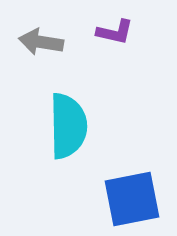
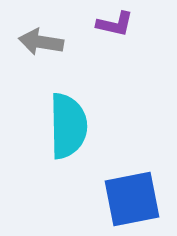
purple L-shape: moved 8 px up
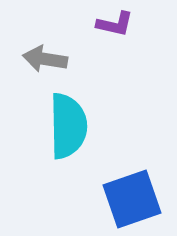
gray arrow: moved 4 px right, 17 px down
blue square: rotated 8 degrees counterclockwise
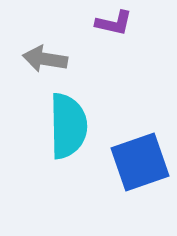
purple L-shape: moved 1 px left, 1 px up
blue square: moved 8 px right, 37 px up
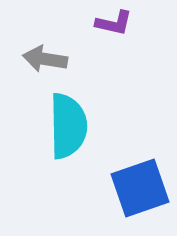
blue square: moved 26 px down
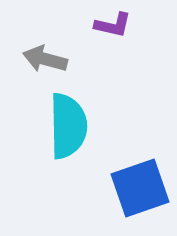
purple L-shape: moved 1 px left, 2 px down
gray arrow: rotated 6 degrees clockwise
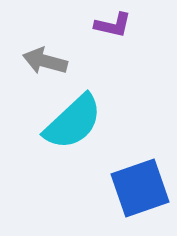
gray arrow: moved 2 px down
cyan semicircle: moved 5 px right, 4 px up; rotated 48 degrees clockwise
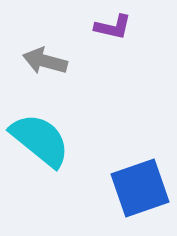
purple L-shape: moved 2 px down
cyan semicircle: moved 33 px left, 18 px down; rotated 98 degrees counterclockwise
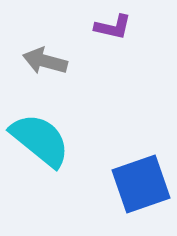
blue square: moved 1 px right, 4 px up
